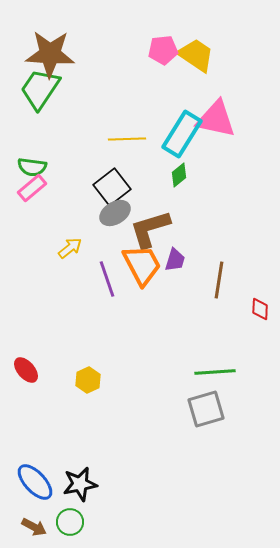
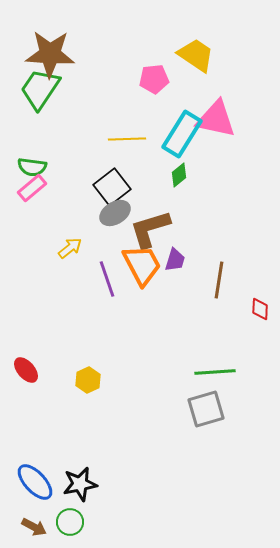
pink pentagon: moved 9 px left, 29 px down
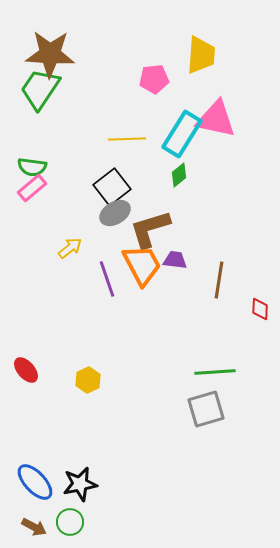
yellow trapezoid: moved 5 px right; rotated 60 degrees clockwise
purple trapezoid: rotated 100 degrees counterclockwise
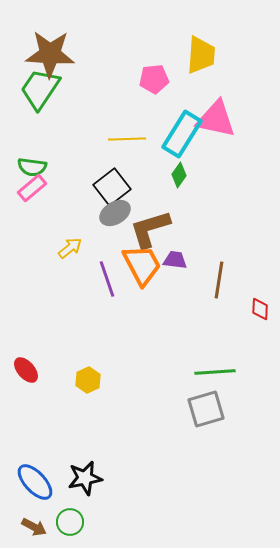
green diamond: rotated 15 degrees counterclockwise
black star: moved 5 px right, 6 px up
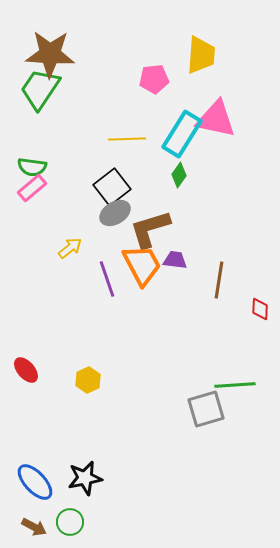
green line: moved 20 px right, 13 px down
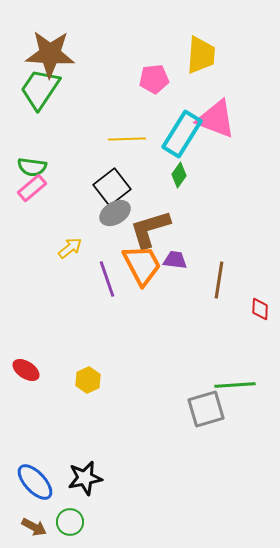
pink triangle: rotated 9 degrees clockwise
red ellipse: rotated 16 degrees counterclockwise
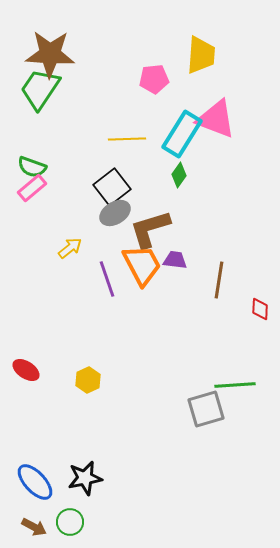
green semicircle: rotated 12 degrees clockwise
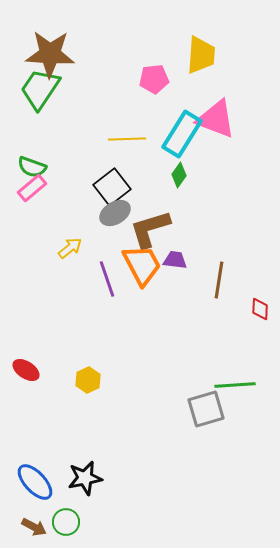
green circle: moved 4 px left
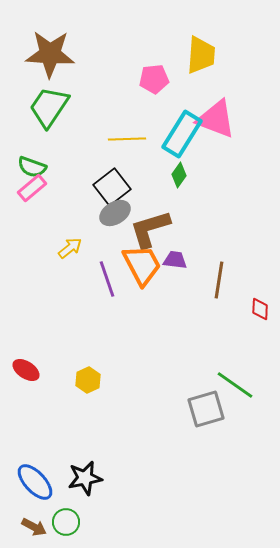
green trapezoid: moved 9 px right, 18 px down
green line: rotated 39 degrees clockwise
